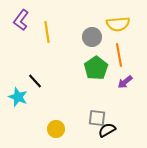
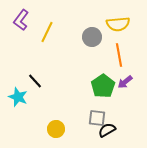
yellow line: rotated 35 degrees clockwise
green pentagon: moved 7 px right, 18 px down
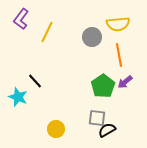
purple L-shape: moved 1 px up
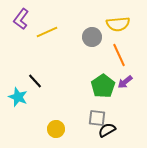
yellow line: rotated 40 degrees clockwise
orange line: rotated 15 degrees counterclockwise
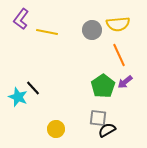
yellow line: rotated 35 degrees clockwise
gray circle: moved 7 px up
black line: moved 2 px left, 7 px down
gray square: moved 1 px right
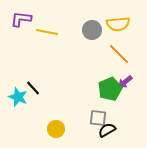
purple L-shape: rotated 60 degrees clockwise
orange line: moved 1 px up; rotated 20 degrees counterclockwise
green pentagon: moved 7 px right, 3 px down; rotated 10 degrees clockwise
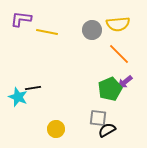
black line: rotated 56 degrees counterclockwise
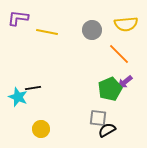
purple L-shape: moved 3 px left, 1 px up
yellow semicircle: moved 8 px right
yellow circle: moved 15 px left
